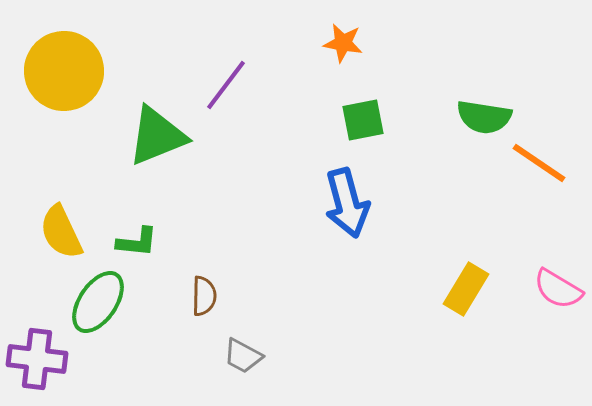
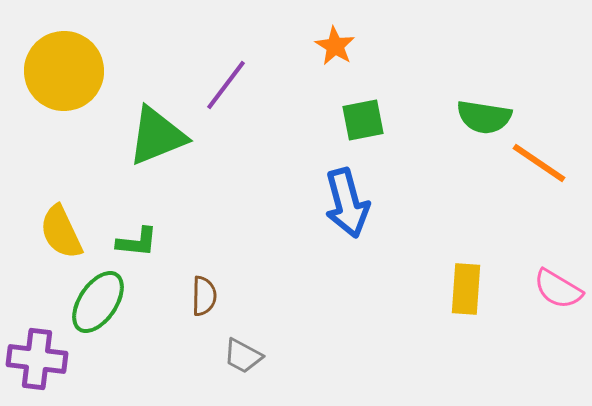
orange star: moved 8 px left, 3 px down; rotated 21 degrees clockwise
yellow rectangle: rotated 27 degrees counterclockwise
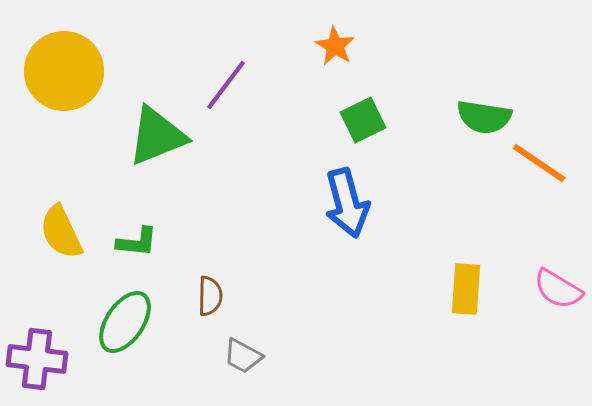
green square: rotated 15 degrees counterclockwise
brown semicircle: moved 6 px right
green ellipse: moved 27 px right, 20 px down
